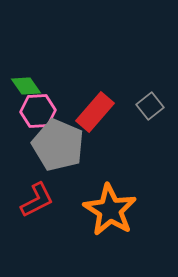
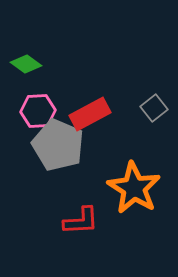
green diamond: moved 22 px up; rotated 20 degrees counterclockwise
gray square: moved 4 px right, 2 px down
red rectangle: moved 5 px left, 2 px down; rotated 21 degrees clockwise
red L-shape: moved 44 px right, 21 px down; rotated 24 degrees clockwise
orange star: moved 24 px right, 22 px up
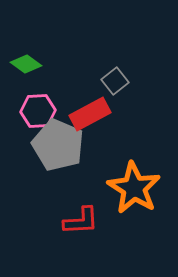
gray square: moved 39 px left, 27 px up
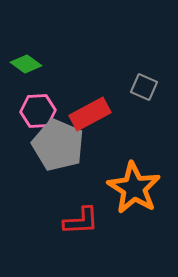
gray square: moved 29 px right, 6 px down; rotated 28 degrees counterclockwise
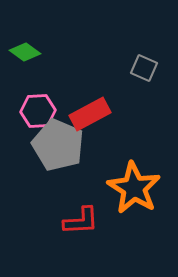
green diamond: moved 1 px left, 12 px up
gray square: moved 19 px up
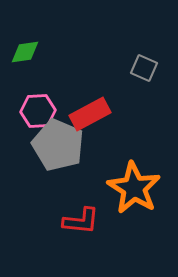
green diamond: rotated 44 degrees counterclockwise
red L-shape: rotated 9 degrees clockwise
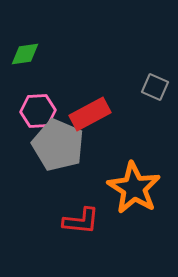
green diamond: moved 2 px down
gray square: moved 11 px right, 19 px down
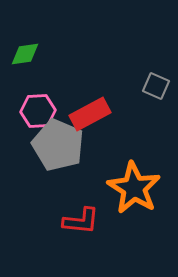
gray square: moved 1 px right, 1 px up
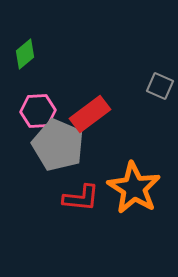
green diamond: rotated 32 degrees counterclockwise
gray square: moved 4 px right
red rectangle: rotated 9 degrees counterclockwise
red L-shape: moved 23 px up
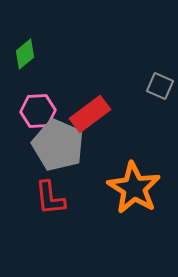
red L-shape: moved 31 px left; rotated 78 degrees clockwise
